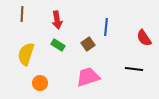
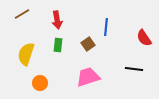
brown line: rotated 56 degrees clockwise
green rectangle: rotated 64 degrees clockwise
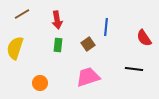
yellow semicircle: moved 11 px left, 6 px up
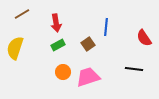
red arrow: moved 1 px left, 3 px down
green rectangle: rotated 56 degrees clockwise
orange circle: moved 23 px right, 11 px up
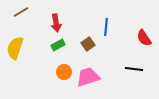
brown line: moved 1 px left, 2 px up
orange circle: moved 1 px right
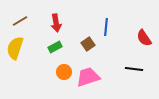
brown line: moved 1 px left, 9 px down
green rectangle: moved 3 px left, 2 px down
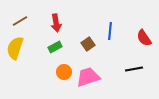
blue line: moved 4 px right, 4 px down
black line: rotated 18 degrees counterclockwise
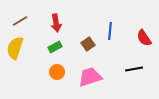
orange circle: moved 7 px left
pink trapezoid: moved 2 px right
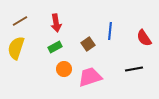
yellow semicircle: moved 1 px right
orange circle: moved 7 px right, 3 px up
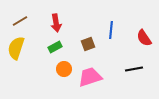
blue line: moved 1 px right, 1 px up
brown square: rotated 16 degrees clockwise
